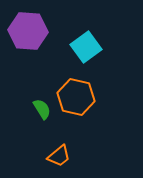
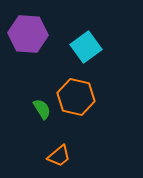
purple hexagon: moved 3 px down
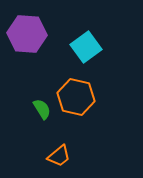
purple hexagon: moved 1 px left
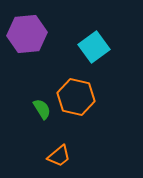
purple hexagon: rotated 9 degrees counterclockwise
cyan square: moved 8 px right
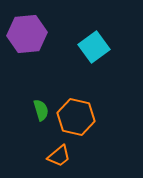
orange hexagon: moved 20 px down
green semicircle: moved 1 px left, 1 px down; rotated 15 degrees clockwise
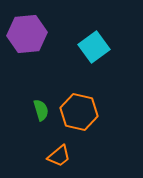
orange hexagon: moved 3 px right, 5 px up
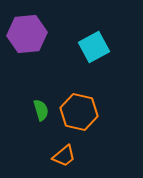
cyan square: rotated 8 degrees clockwise
orange trapezoid: moved 5 px right
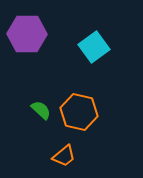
purple hexagon: rotated 6 degrees clockwise
cyan square: rotated 8 degrees counterclockwise
green semicircle: rotated 30 degrees counterclockwise
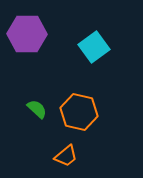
green semicircle: moved 4 px left, 1 px up
orange trapezoid: moved 2 px right
